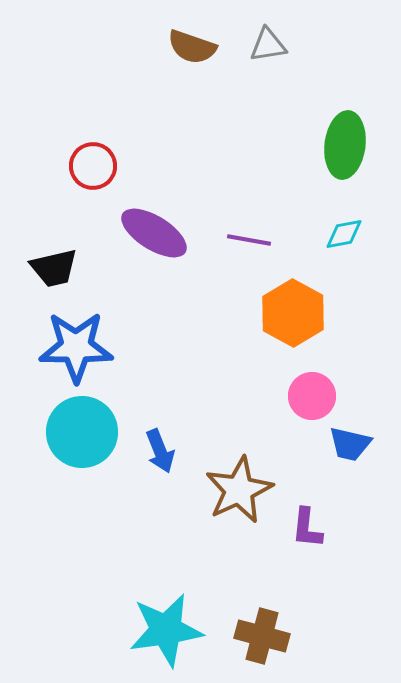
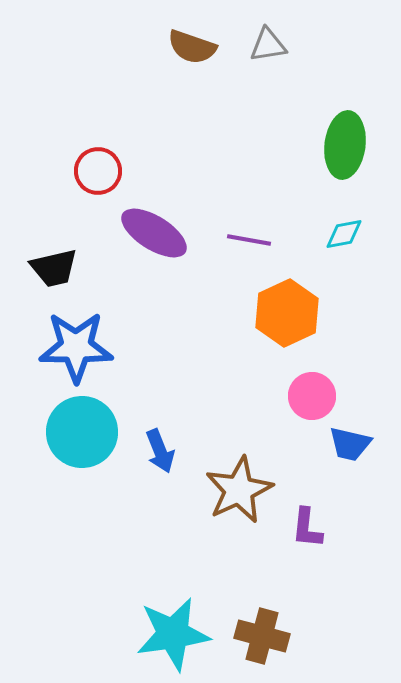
red circle: moved 5 px right, 5 px down
orange hexagon: moved 6 px left; rotated 6 degrees clockwise
cyan star: moved 7 px right, 4 px down
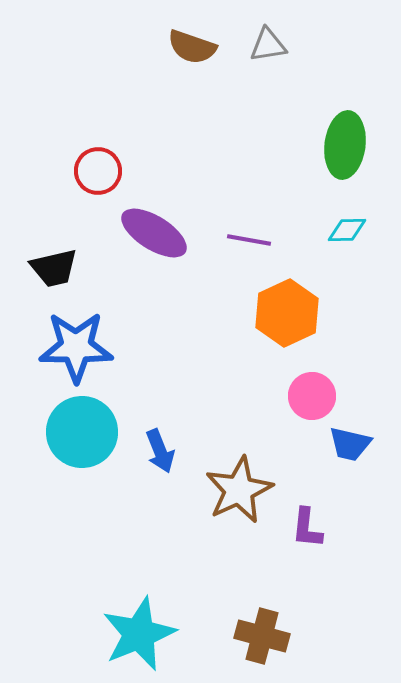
cyan diamond: moved 3 px right, 4 px up; rotated 9 degrees clockwise
cyan star: moved 34 px left; rotated 14 degrees counterclockwise
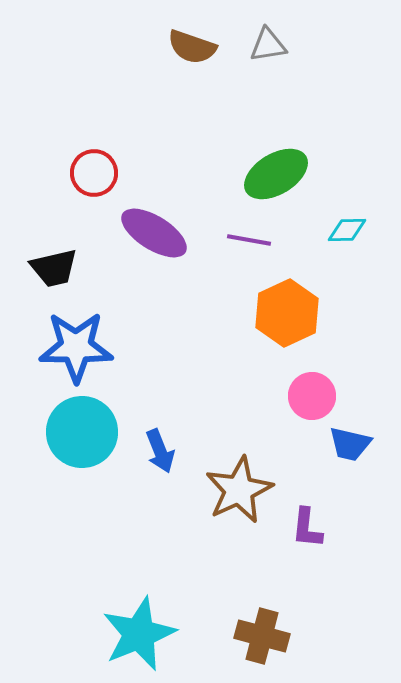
green ellipse: moved 69 px left, 29 px down; rotated 52 degrees clockwise
red circle: moved 4 px left, 2 px down
